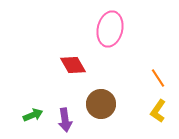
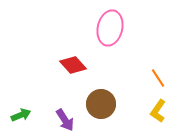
pink ellipse: moved 1 px up
red diamond: rotated 12 degrees counterclockwise
green arrow: moved 12 px left
purple arrow: rotated 25 degrees counterclockwise
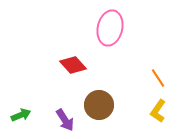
brown circle: moved 2 px left, 1 px down
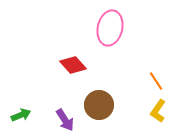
orange line: moved 2 px left, 3 px down
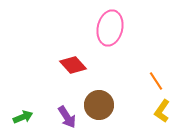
yellow L-shape: moved 4 px right
green arrow: moved 2 px right, 2 px down
purple arrow: moved 2 px right, 3 px up
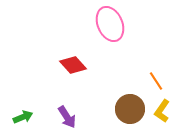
pink ellipse: moved 4 px up; rotated 36 degrees counterclockwise
brown circle: moved 31 px right, 4 px down
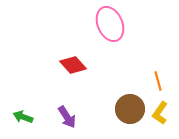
orange line: moved 2 px right; rotated 18 degrees clockwise
yellow L-shape: moved 2 px left, 2 px down
green arrow: rotated 138 degrees counterclockwise
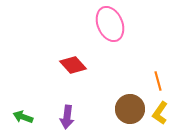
purple arrow: rotated 40 degrees clockwise
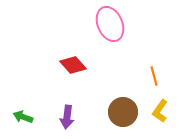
orange line: moved 4 px left, 5 px up
brown circle: moved 7 px left, 3 px down
yellow L-shape: moved 2 px up
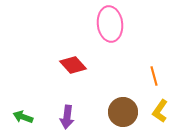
pink ellipse: rotated 16 degrees clockwise
